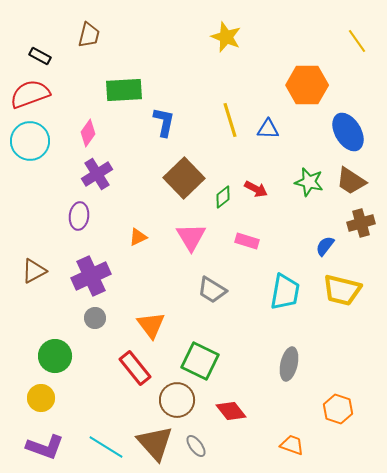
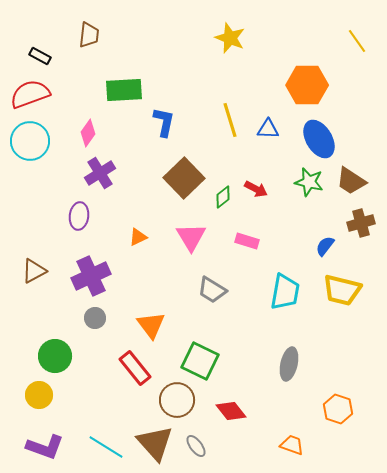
brown trapezoid at (89, 35): rotated 8 degrees counterclockwise
yellow star at (226, 37): moved 4 px right, 1 px down
blue ellipse at (348, 132): moved 29 px left, 7 px down
purple cross at (97, 174): moved 3 px right, 1 px up
yellow circle at (41, 398): moved 2 px left, 3 px up
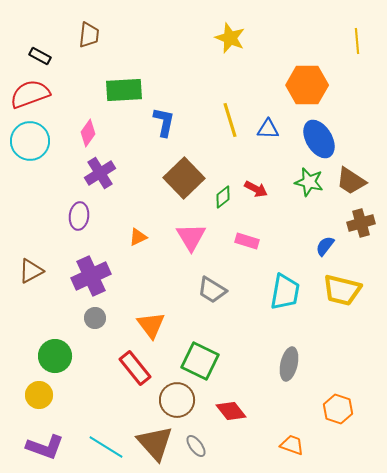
yellow line at (357, 41): rotated 30 degrees clockwise
brown triangle at (34, 271): moved 3 px left
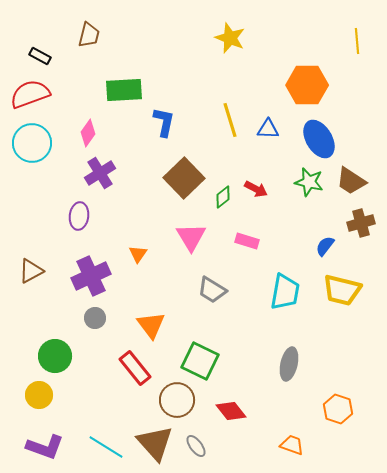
brown trapezoid at (89, 35): rotated 8 degrees clockwise
cyan circle at (30, 141): moved 2 px right, 2 px down
orange triangle at (138, 237): moved 17 px down; rotated 30 degrees counterclockwise
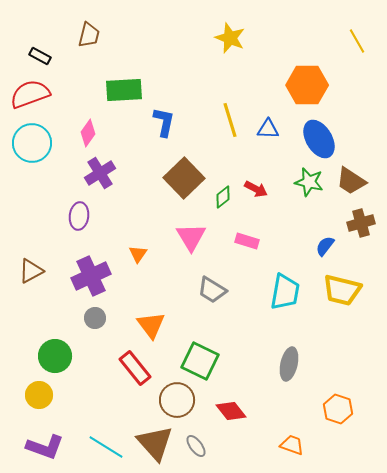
yellow line at (357, 41): rotated 25 degrees counterclockwise
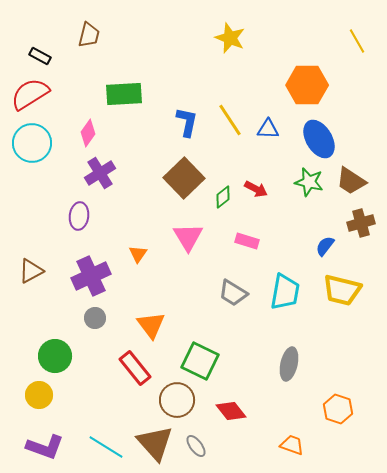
green rectangle at (124, 90): moved 4 px down
red semicircle at (30, 94): rotated 12 degrees counterclockwise
yellow line at (230, 120): rotated 16 degrees counterclockwise
blue L-shape at (164, 122): moved 23 px right
pink triangle at (191, 237): moved 3 px left
gray trapezoid at (212, 290): moved 21 px right, 3 px down
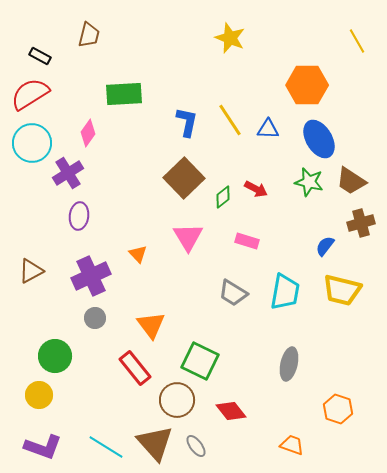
purple cross at (100, 173): moved 32 px left
orange triangle at (138, 254): rotated 18 degrees counterclockwise
purple L-shape at (45, 447): moved 2 px left
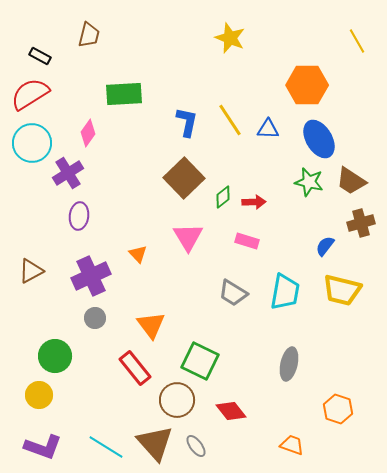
red arrow at (256, 189): moved 2 px left, 13 px down; rotated 30 degrees counterclockwise
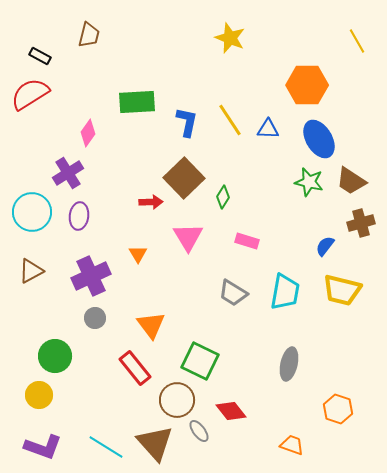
green rectangle at (124, 94): moved 13 px right, 8 px down
cyan circle at (32, 143): moved 69 px down
green diamond at (223, 197): rotated 20 degrees counterclockwise
red arrow at (254, 202): moved 103 px left
orange triangle at (138, 254): rotated 12 degrees clockwise
gray ellipse at (196, 446): moved 3 px right, 15 px up
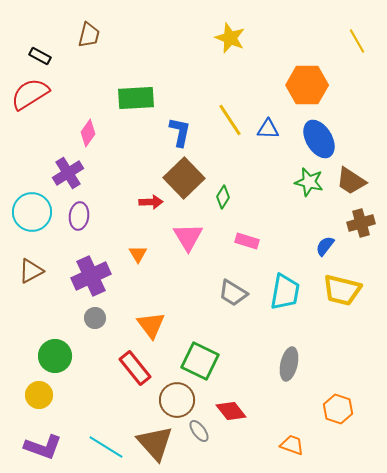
green rectangle at (137, 102): moved 1 px left, 4 px up
blue L-shape at (187, 122): moved 7 px left, 10 px down
